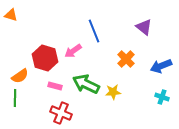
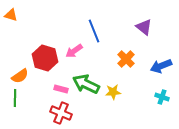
pink arrow: moved 1 px right
pink rectangle: moved 6 px right, 3 px down
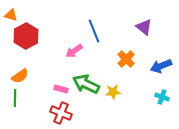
red hexagon: moved 19 px left, 22 px up; rotated 15 degrees clockwise
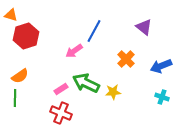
blue line: rotated 50 degrees clockwise
red hexagon: rotated 10 degrees clockwise
green arrow: moved 1 px up
pink rectangle: rotated 48 degrees counterclockwise
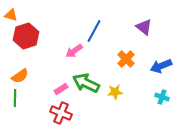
yellow star: moved 2 px right
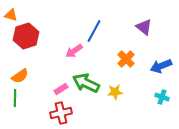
red cross: rotated 35 degrees counterclockwise
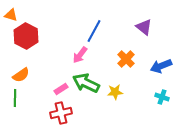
red hexagon: rotated 15 degrees counterclockwise
pink arrow: moved 6 px right, 4 px down; rotated 18 degrees counterclockwise
orange semicircle: moved 1 px right, 1 px up
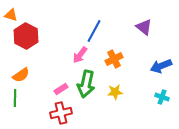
orange cross: moved 12 px left; rotated 18 degrees clockwise
green arrow: moved 1 px down; rotated 104 degrees counterclockwise
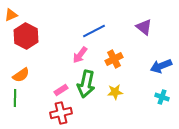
orange triangle: rotated 40 degrees counterclockwise
blue line: rotated 35 degrees clockwise
pink rectangle: moved 1 px down
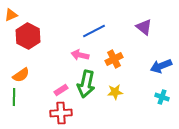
red hexagon: moved 2 px right
pink arrow: rotated 66 degrees clockwise
green line: moved 1 px left, 1 px up
red cross: rotated 10 degrees clockwise
